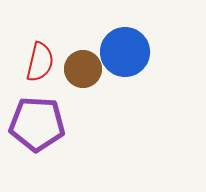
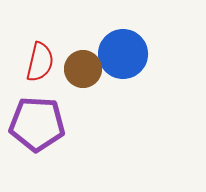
blue circle: moved 2 px left, 2 px down
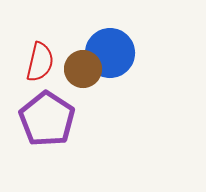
blue circle: moved 13 px left, 1 px up
purple pentagon: moved 10 px right, 5 px up; rotated 30 degrees clockwise
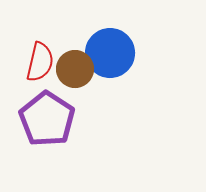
brown circle: moved 8 px left
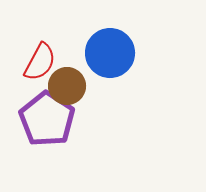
red semicircle: rotated 15 degrees clockwise
brown circle: moved 8 px left, 17 px down
